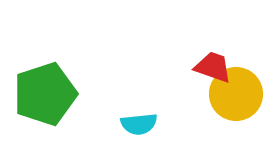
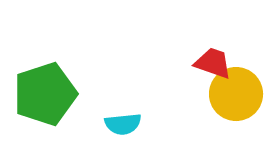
red trapezoid: moved 4 px up
cyan semicircle: moved 16 px left
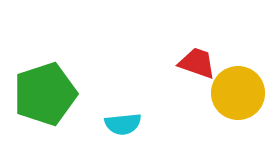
red trapezoid: moved 16 px left
yellow circle: moved 2 px right, 1 px up
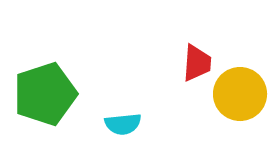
red trapezoid: rotated 75 degrees clockwise
yellow circle: moved 2 px right, 1 px down
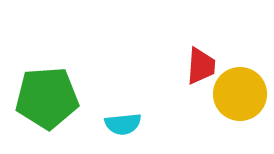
red trapezoid: moved 4 px right, 3 px down
green pentagon: moved 2 px right, 4 px down; rotated 14 degrees clockwise
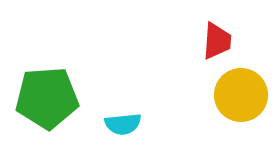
red trapezoid: moved 16 px right, 25 px up
yellow circle: moved 1 px right, 1 px down
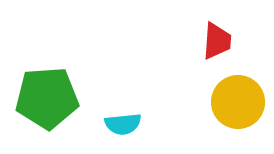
yellow circle: moved 3 px left, 7 px down
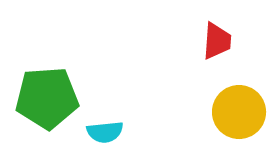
yellow circle: moved 1 px right, 10 px down
cyan semicircle: moved 18 px left, 8 px down
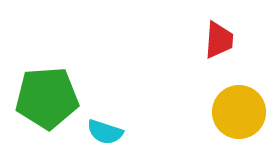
red trapezoid: moved 2 px right, 1 px up
cyan semicircle: rotated 24 degrees clockwise
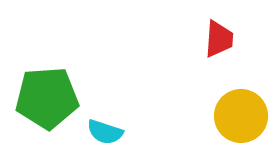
red trapezoid: moved 1 px up
yellow circle: moved 2 px right, 4 px down
